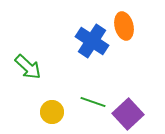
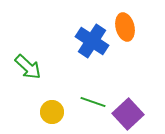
orange ellipse: moved 1 px right, 1 px down
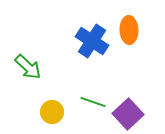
orange ellipse: moved 4 px right, 3 px down; rotated 12 degrees clockwise
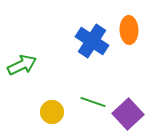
green arrow: moved 6 px left, 2 px up; rotated 68 degrees counterclockwise
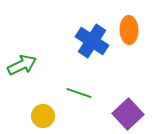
green line: moved 14 px left, 9 px up
yellow circle: moved 9 px left, 4 px down
